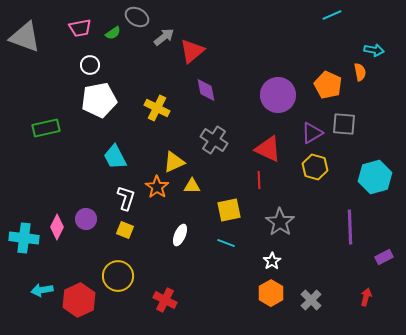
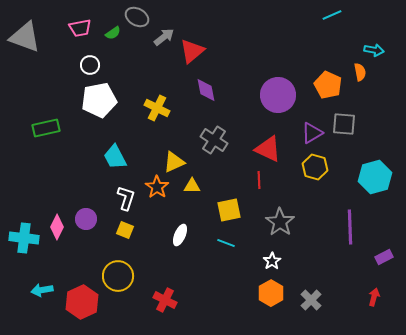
red arrow at (366, 297): moved 8 px right
red hexagon at (79, 300): moved 3 px right, 2 px down
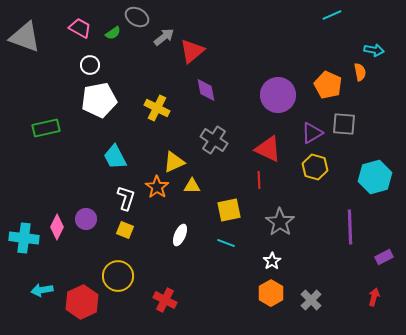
pink trapezoid at (80, 28): rotated 140 degrees counterclockwise
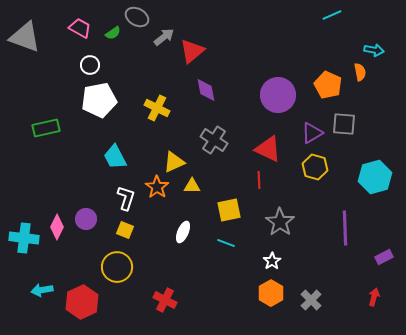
purple line at (350, 227): moved 5 px left, 1 px down
white ellipse at (180, 235): moved 3 px right, 3 px up
yellow circle at (118, 276): moved 1 px left, 9 px up
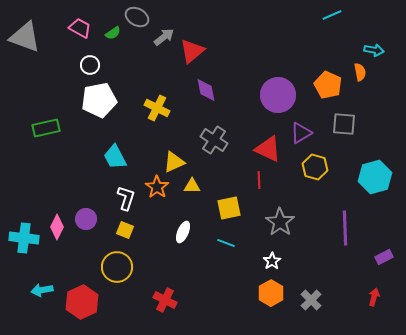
purple triangle at (312, 133): moved 11 px left
yellow square at (229, 210): moved 2 px up
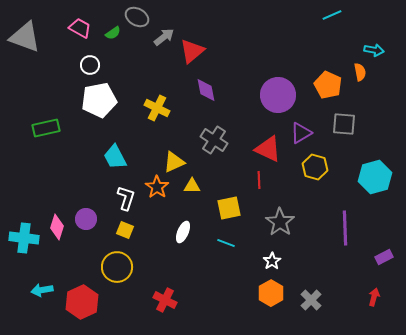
pink diamond at (57, 227): rotated 10 degrees counterclockwise
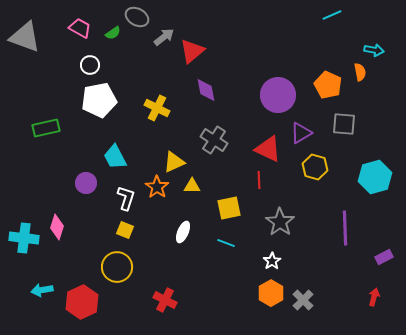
purple circle at (86, 219): moved 36 px up
gray cross at (311, 300): moved 8 px left
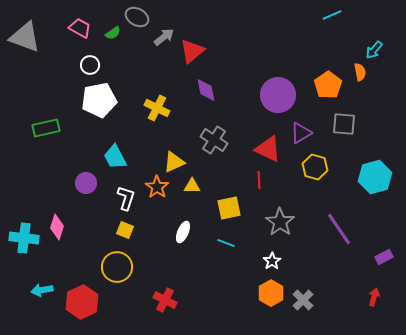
cyan arrow at (374, 50): rotated 120 degrees clockwise
orange pentagon at (328, 85): rotated 12 degrees clockwise
purple line at (345, 228): moved 6 px left, 1 px down; rotated 32 degrees counterclockwise
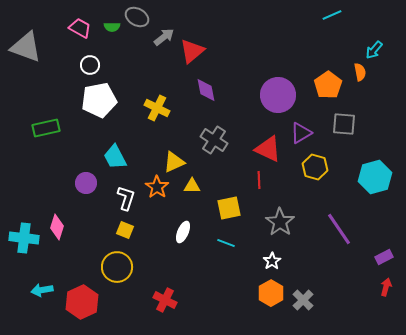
green semicircle at (113, 33): moved 1 px left, 6 px up; rotated 35 degrees clockwise
gray triangle at (25, 37): moved 1 px right, 10 px down
red arrow at (374, 297): moved 12 px right, 10 px up
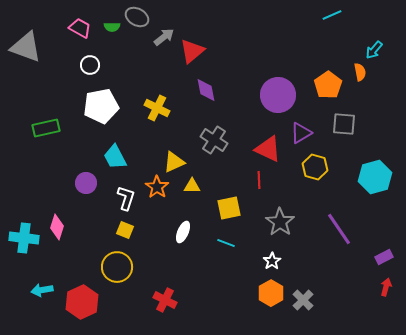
white pentagon at (99, 100): moved 2 px right, 6 px down
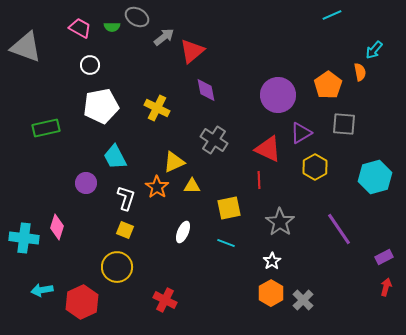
yellow hexagon at (315, 167): rotated 15 degrees clockwise
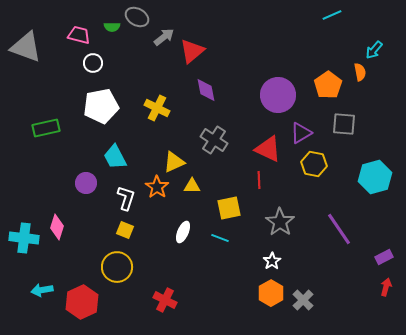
pink trapezoid at (80, 28): moved 1 px left, 7 px down; rotated 15 degrees counterclockwise
white circle at (90, 65): moved 3 px right, 2 px up
yellow hexagon at (315, 167): moved 1 px left, 3 px up; rotated 20 degrees counterclockwise
cyan line at (226, 243): moved 6 px left, 5 px up
